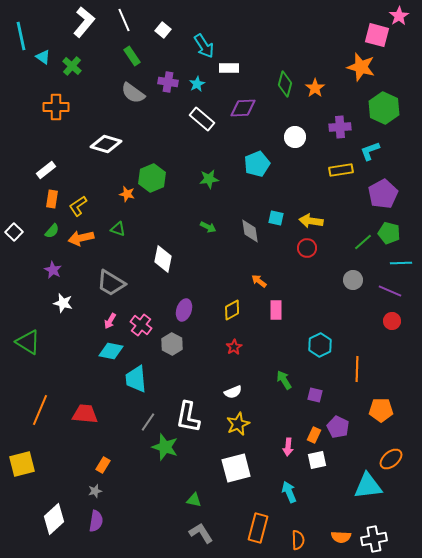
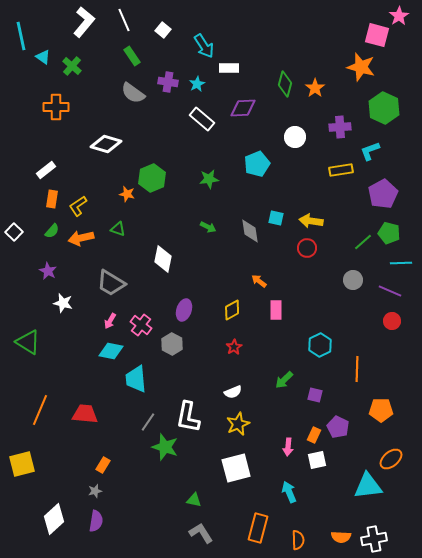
purple star at (53, 270): moved 5 px left, 1 px down
green arrow at (284, 380): rotated 102 degrees counterclockwise
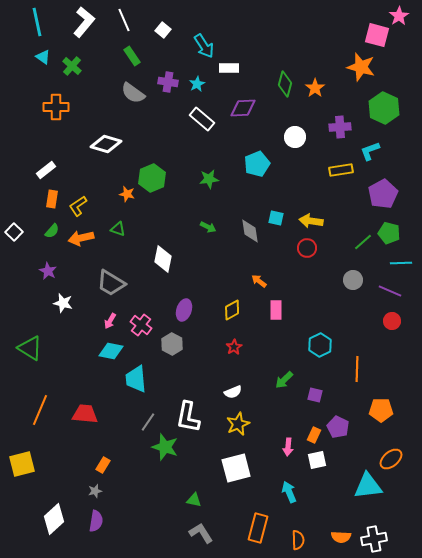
cyan line at (21, 36): moved 16 px right, 14 px up
green triangle at (28, 342): moved 2 px right, 6 px down
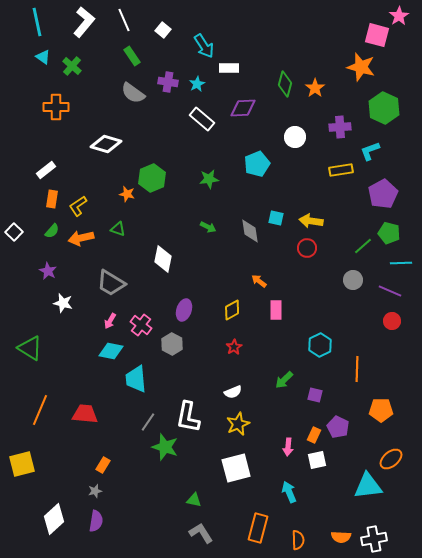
green line at (363, 242): moved 4 px down
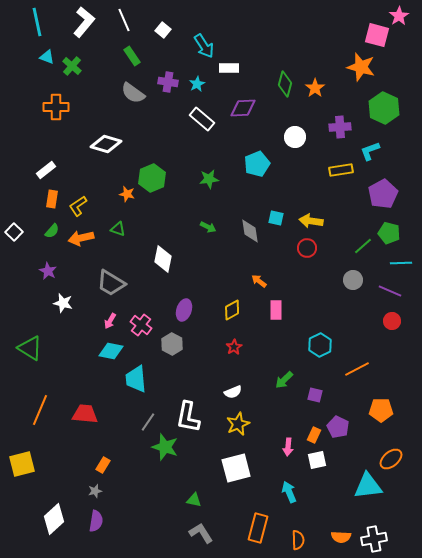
cyan triangle at (43, 57): moved 4 px right; rotated 14 degrees counterclockwise
orange line at (357, 369): rotated 60 degrees clockwise
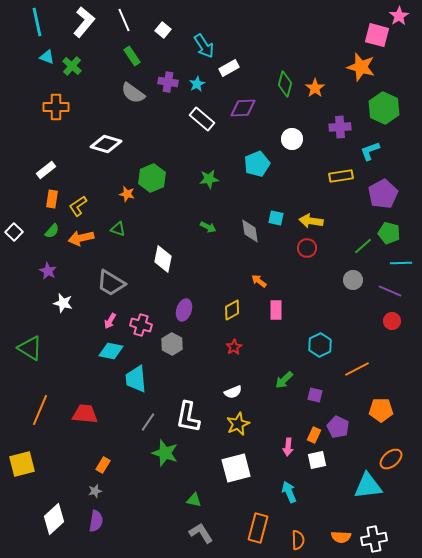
white rectangle at (229, 68): rotated 30 degrees counterclockwise
white circle at (295, 137): moved 3 px left, 2 px down
yellow rectangle at (341, 170): moved 6 px down
pink cross at (141, 325): rotated 20 degrees counterclockwise
green star at (165, 447): moved 6 px down
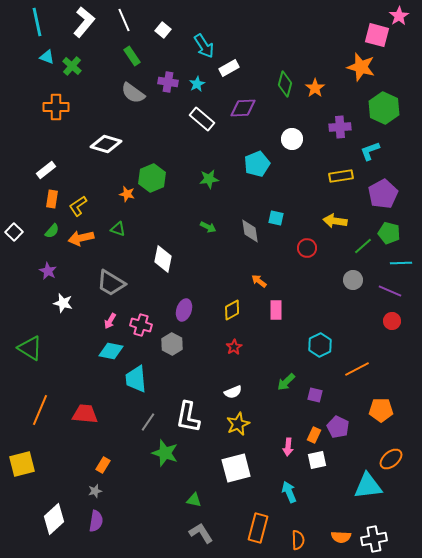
yellow arrow at (311, 221): moved 24 px right
green arrow at (284, 380): moved 2 px right, 2 px down
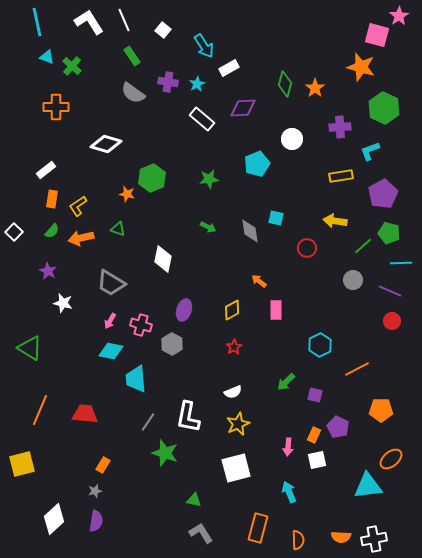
white L-shape at (84, 22): moved 5 px right; rotated 72 degrees counterclockwise
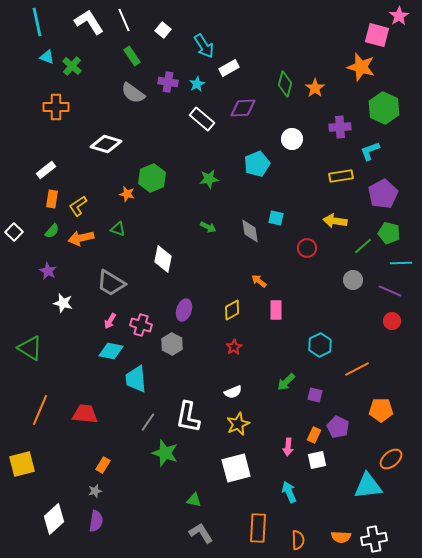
orange rectangle at (258, 528): rotated 12 degrees counterclockwise
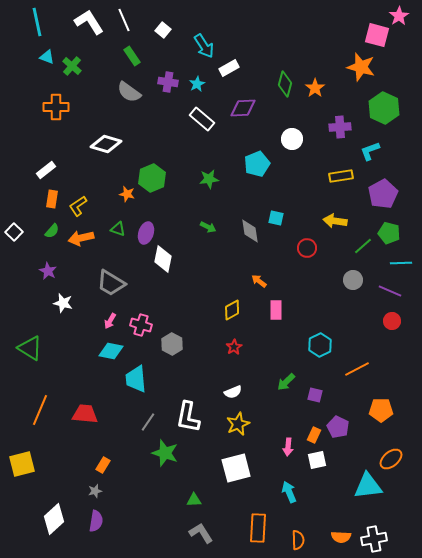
gray semicircle at (133, 93): moved 4 px left, 1 px up
purple ellipse at (184, 310): moved 38 px left, 77 px up
green triangle at (194, 500): rotated 14 degrees counterclockwise
